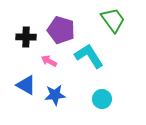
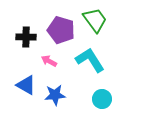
green trapezoid: moved 18 px left
cyan L-shape: moved 1 px right, 4 px down
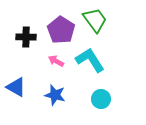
purple pentagon: rotated 16 degrees clockwise
pink arrow: moved 7 px right
blue triangle: moved 10 px left, 2 px down
blue star: rotated 20 degrees clockwise
cyan circle: moved 1 px left
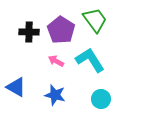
black cross: moved 3 px right, 5 px up
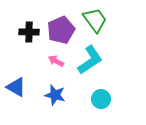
purple pentagon: rotated 16 degrees clockwise
cyan L-shape: rotated 88 degrees clockwise
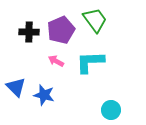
cyan L-shape: moved 2 px down; rotated 148 degrees counterclockwise
blue triangle: rotated 15 degrees clockwise
blue star: moved 11 px left
cyan circle: moved 10 px right, 11 px down
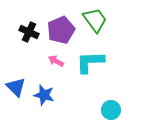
black cross: rotated 24 degrees clockwise
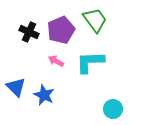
blue star: rotated 10 degrees clockwise
cyan circle: moved 2 px right, 1 px up
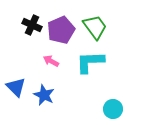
green trapezoid: moved 7 px down
black cross: moved 3 px right, 7 px up
pink arrow: moved 5 px left
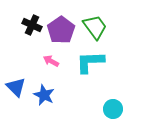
purple pentagon: rotated 12 degrees counterclockwise
